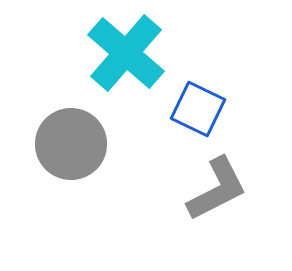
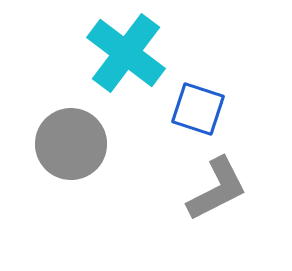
cyan cross: rotated 4 degrees counterclockwise
blue square: rotated 8 degrees counterclockwise
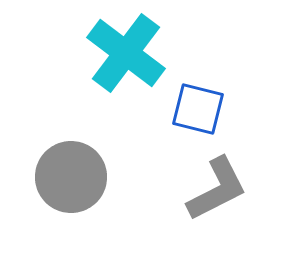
blue square: rotated 4 degrees counterclockwise
gray circle: moved 33 px down
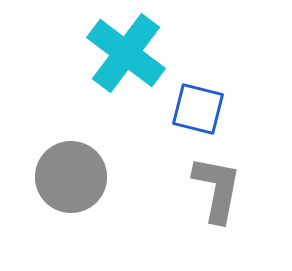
gray L-shape: rotated 52 degrees counterclockwise
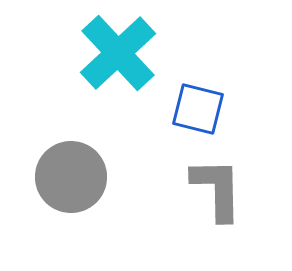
cyan cross: moved 8 px left; rotated 10 degrees clockwise
gray L-shape: rotated 12 degrees counterclockwise
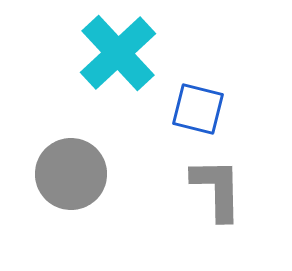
gray circle: moved 3 px up
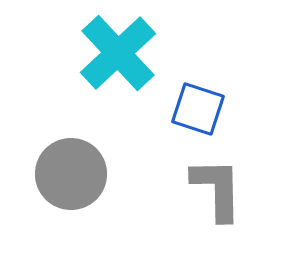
blue square: rotated 4 degrees clockwise
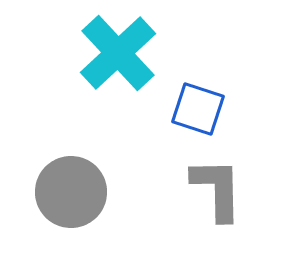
gray circle: moved 18 px down
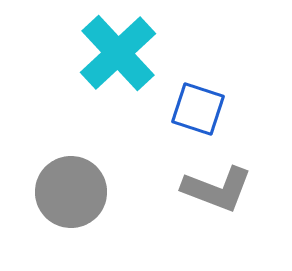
gray L-shape: rotated 112 degrees clockwise
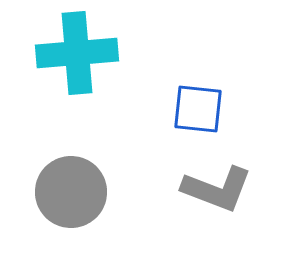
cyan cross: moved 41 px left; rotated 38 degrees clockwise
blue square: rotated 12 degrees counterclockwise
